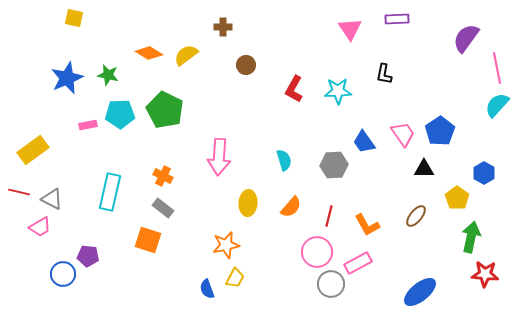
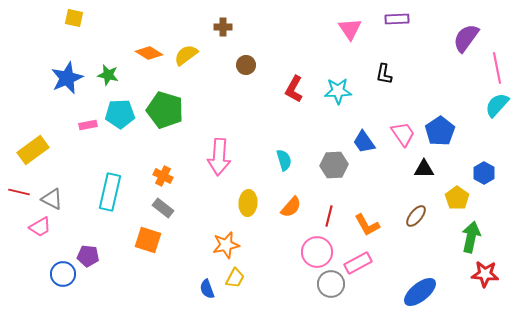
green pentagon at (165, 110): rotated 9 degrees counterclockwise
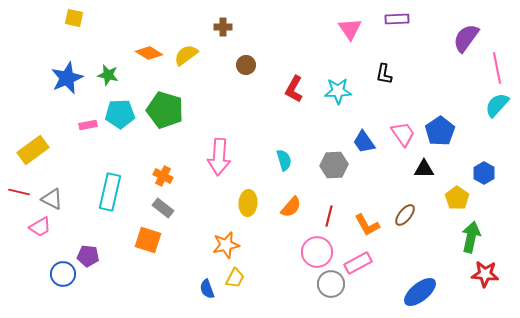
brown ellipse at (416, 216): moved 11 px left, 1 px up
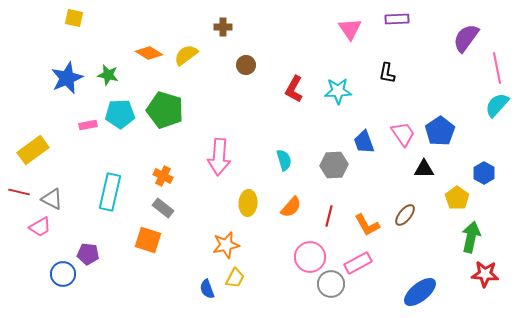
black L-shape at (384, 74): moved 3 px right, 1 px up
blue trapezoid at (364, 142): rotated 15 degrees clockwise
pink circle at (317, 252): moved 7 px left, 5 px down
purple pentagon at (88, 256): moved 2 px up
